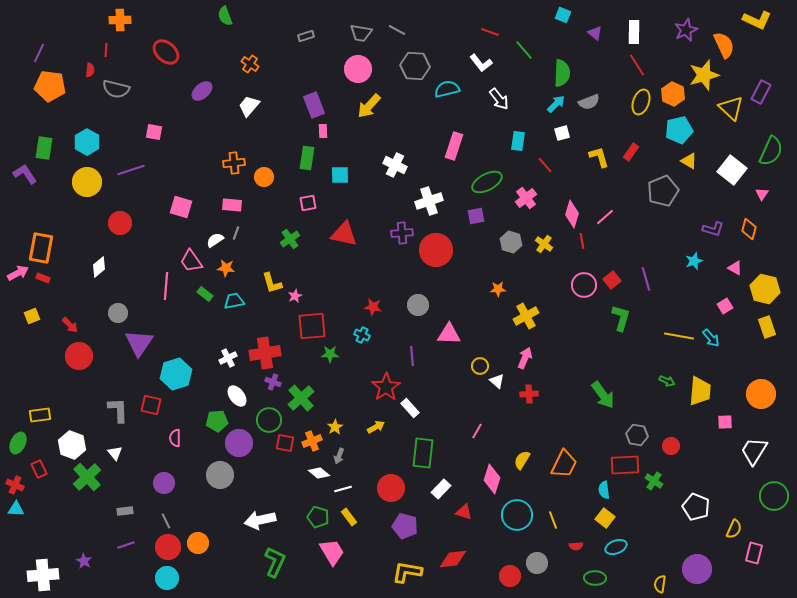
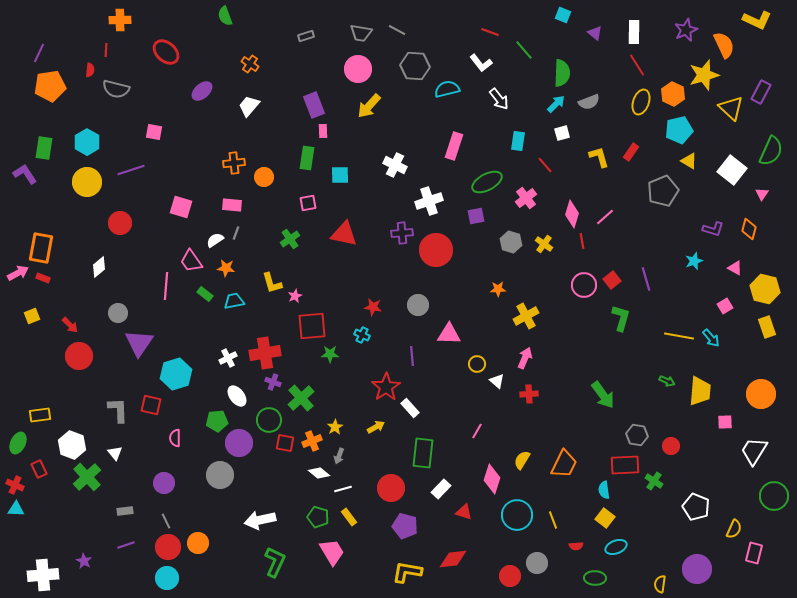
orange pentagon at (50, 86): rotated 16 degrees counterclockwise
yellow circle at (480, 366): moved 3 px left, 2 px up
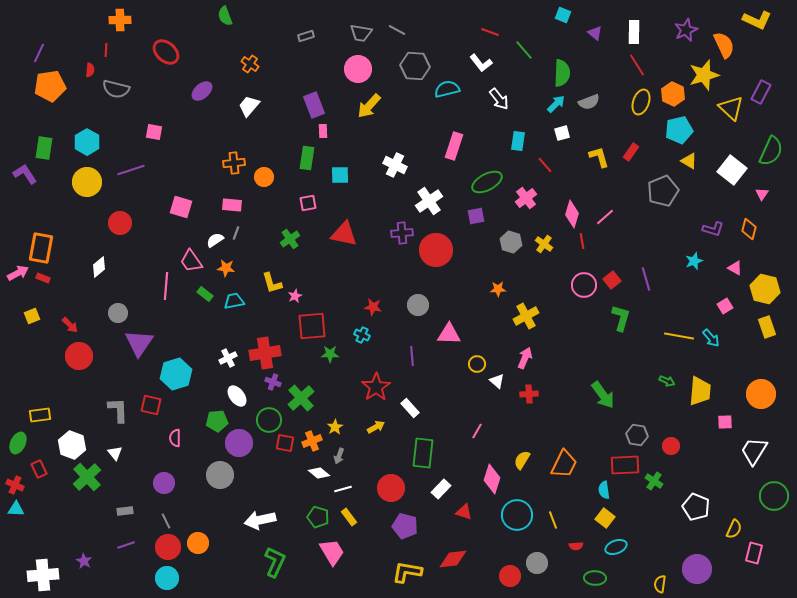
white cross at (429, 201): rotated 16 degrees counterclockwise
red star at (386, 387): moved 10 px left
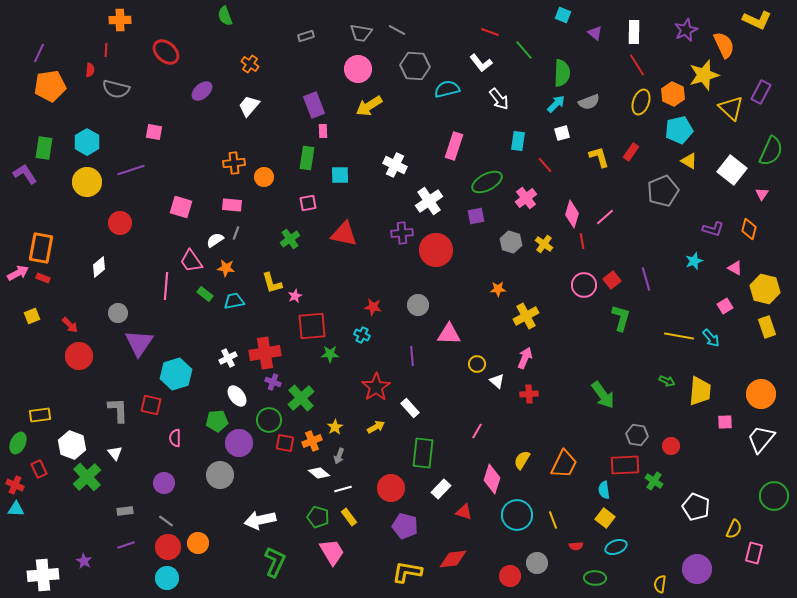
yellow arrow at (369, 106): rotated 16 degrees clockwise
white trapezoid at (754, 451): moved 7 px right, 12 px up; rotated 8 degrees clockwise
gray line at (166, 521): rotated 28 degrees counterclockwise
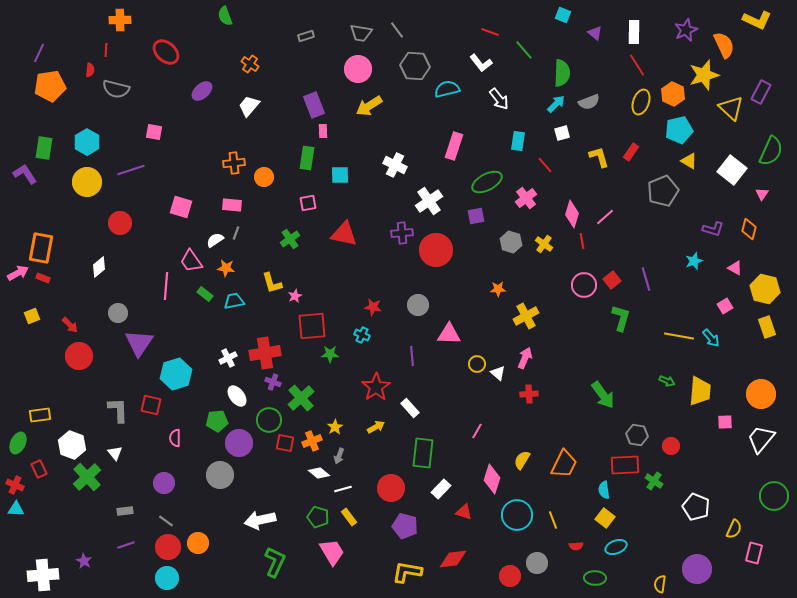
gray line at (397, 30): rotated 24 degrees clockwise
white triangle at (497, 381): moved 1 px right, 8 px up
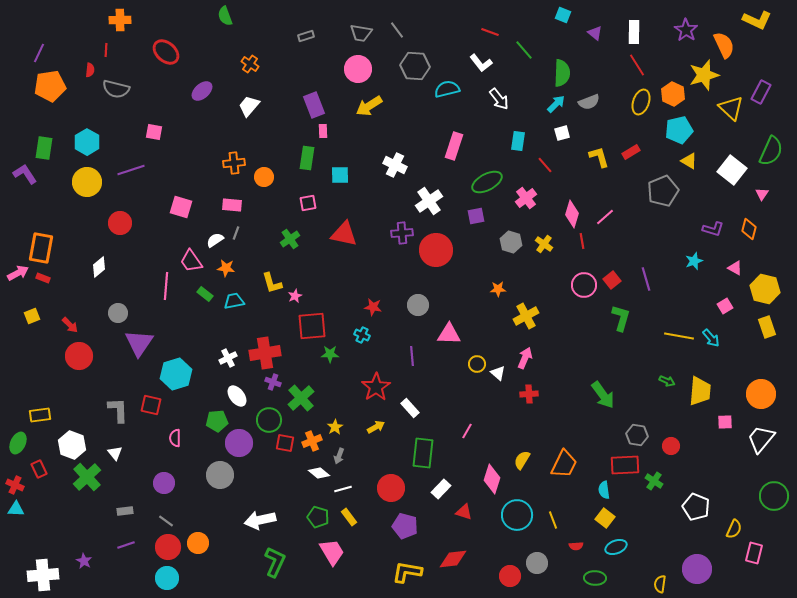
purple star at (686, 30): rotated 15 degrees counterclockwise
red rectangle at (631, 152): rotated 24 degrees clockwise
pink line at (477, 431): moved 10 px left
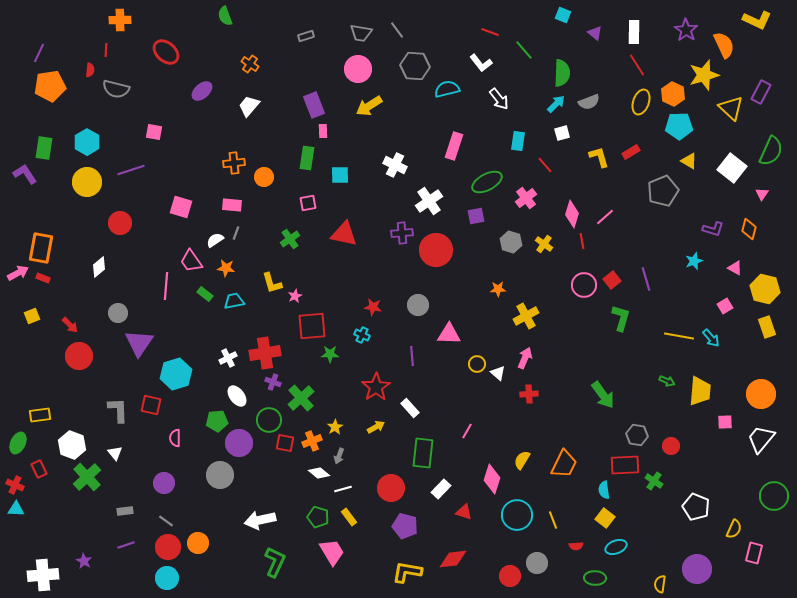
cyan pentagon at (679, 130): moved 4 px up; rotated 12 degrees clockwise
white square at (732, 170): moved 2 px up
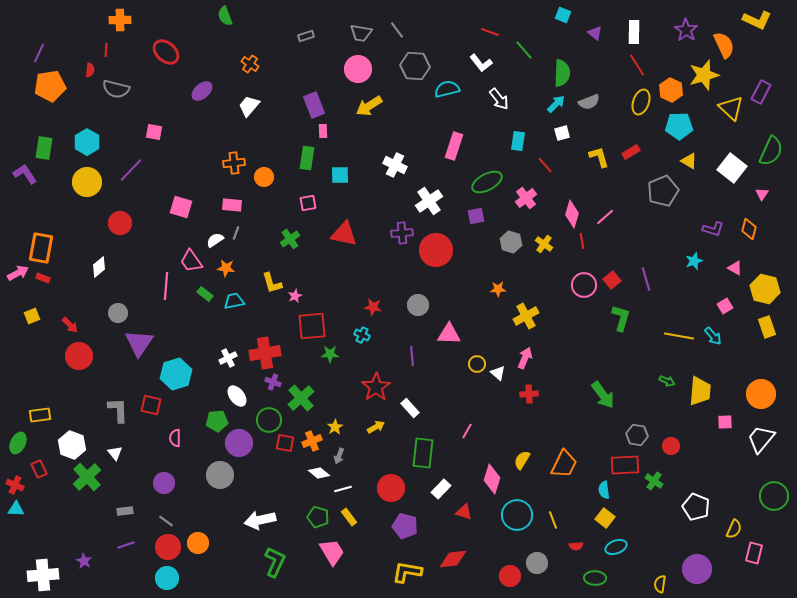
orange hexagon at (673, 94): moved 2 px left, 4 px up
purple line at (131, 170): rotated 28 degrees counterclockwise
cyan arrow at (711, 338): moved 2 px right, 2 px up
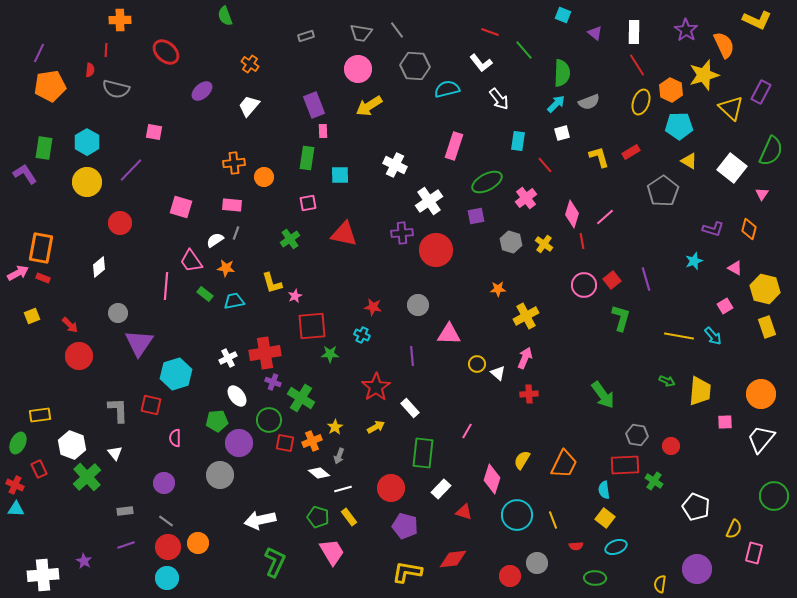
gray pentagon at (663, 191): rotated 12 degrees counterclockwise
green cross at (301, 398): rotated 16 degrees counterclockwise
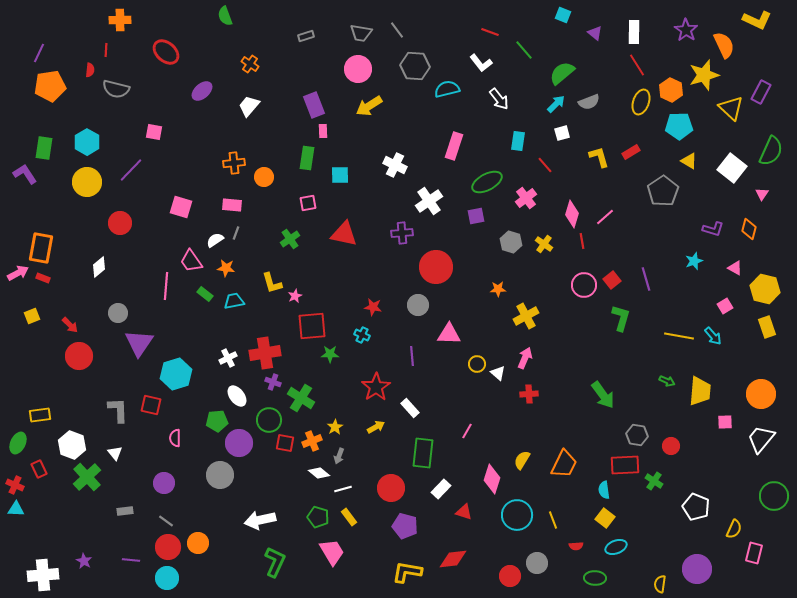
green semicircle at (562, 73): rotated 132 degrees counterclockwise
red circle at (436, 250): moved 17 px down
purple line at (126, 545): moved 5 px right, 15 px down; rotated 24 degrees clockwise
